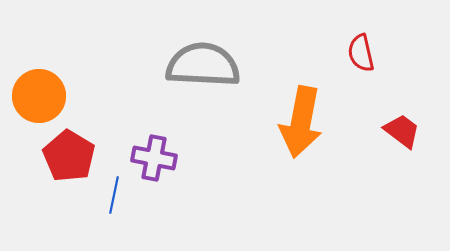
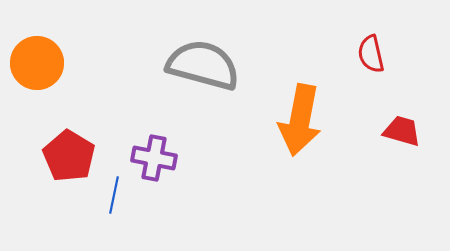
red semicircle: moved 10 px right, 1 px down
gray semicircle: rotated 12 degrees clockwise
orange circle: moved 2 px left, 33 px up
orange arrow: moved 1 px left, 2 px up
red trapezoid: rotated 21 degrees counterclockwise
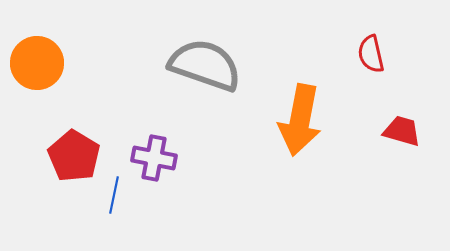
gray semicircle: moved 2 px right; rotated 4 degrees clockwise
red pentagon: moved 5 px right
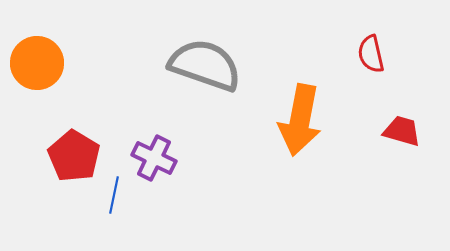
purple cross: rotated 15 degrees clockwise
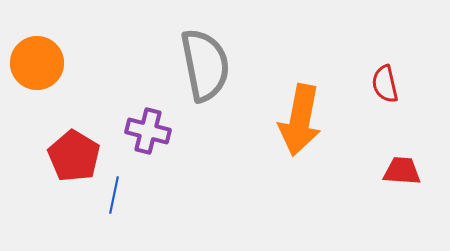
red semicircle: moved 14 px right, 30 px down
gray semicircle: rotated 60 degrees clockwise
red trapezoid: moved 40 px down; rotated 12 degrees counterclockwise
purple cross: moved 6 px left, 27 px up; rotated 12 degrees counterclockwise
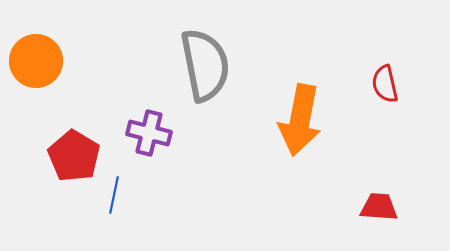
orange circle: moved 1 px left, 2 px up
purple cross: moved 1 px right, 2 px down
red trapezoid: moved 23 px left, 36 px down
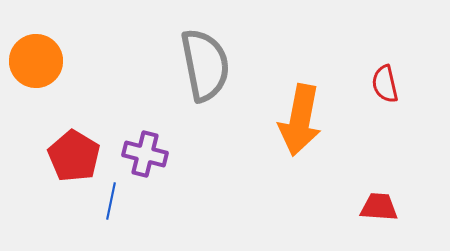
purple cross: moved 4 px left, 21 px down
blue line: moved 3 px left, 6 px down
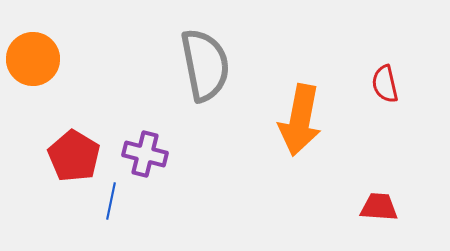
orange circle: moved 3 px left, 2 px up
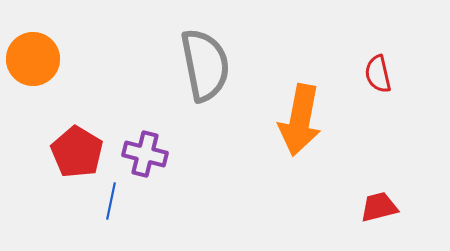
red semicircle: moved 7 px left, 10 px up
red pentagon: moved 3 px right, 4 px up
red trapezoid: rotated 18 degrees counterclockwise
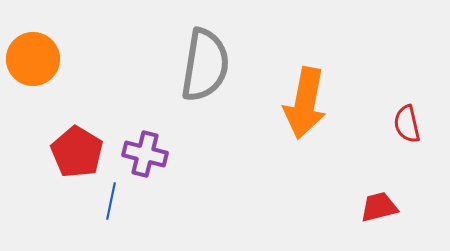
gray semicircle: rotated 20 degrees clockwise
red semicircle: moved 29 px right, 50 px down
orange arrow: moved 5 px right, 17 px up
